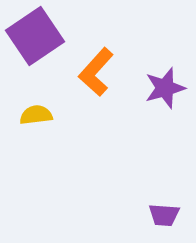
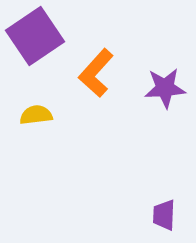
orange L-shape: moved 1 px down
purple star: rotated 12 degrees clockwise
purple trapezoid: rotated 88 degrees clockwise
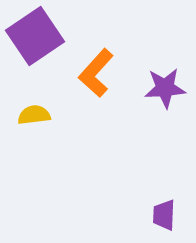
yellow semicircle: moved 2 px left
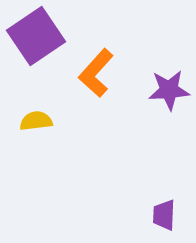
purple square: moved 1 px right
purple star: moved 4 px right, 2 px down
yellow semicircle: moved 2 px right, 6 px down
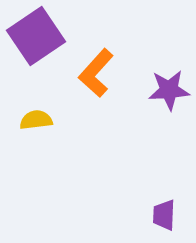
yellow semicircle: moved 1 px up
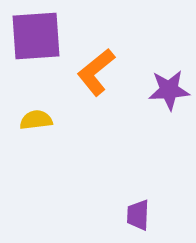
purple square: rotated 30 degrees clockwise
orange L-shape: moved 1 px up; rotated 9 degrees clockwise
purple trapezoid: moved 26 px left
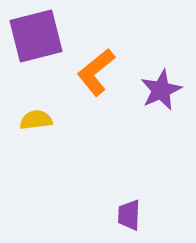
purple square: rotated 10 degrees counterclockwise
purple star: moved 8 px left; rotated 21 degrees counterclockwise
purple trapezoid: moved 9 px left
